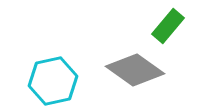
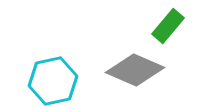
gray diamond: rotated 12 degrees counterclockwise
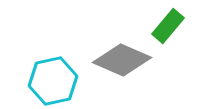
gray diamond: moved 13 px left, 10 px up
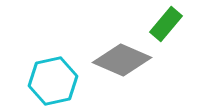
green rectangle: moved 2 px left, 2 px up
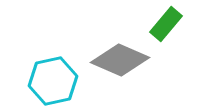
gray diamond: moved 2 px left
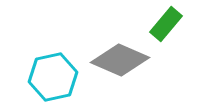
cyan hexagon: moved 4 px up
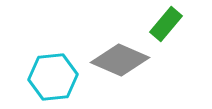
cyan hexagon: rotated 6 degrees clockwise
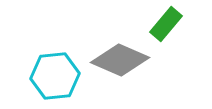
cyan hexagon: moved 2 px right, 1 px up
